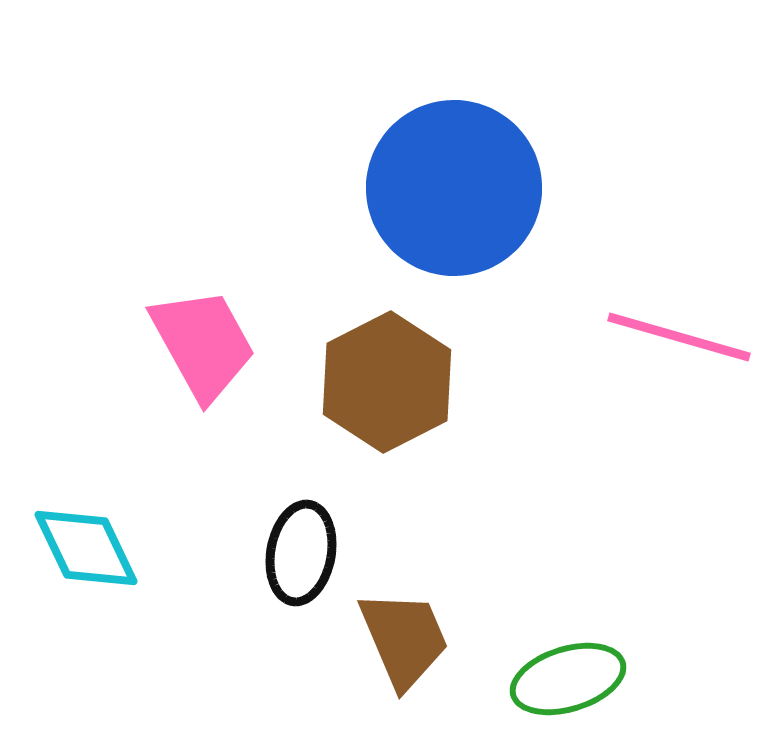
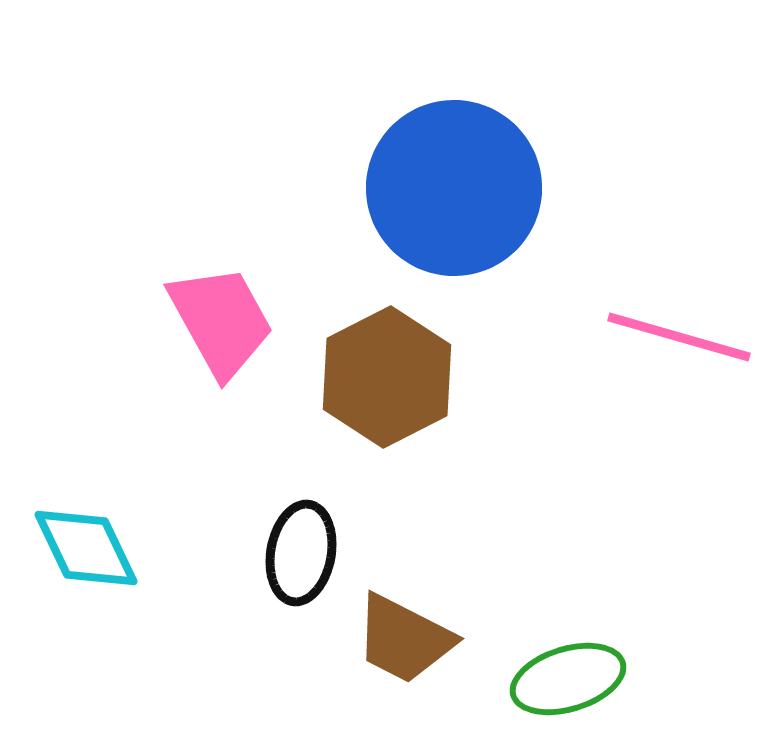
pink trapezoid: moved 18 px right, 23 px up
brown hexagon: moved 5 px up
brown trapezoid: rotated 140 degrees clockwise
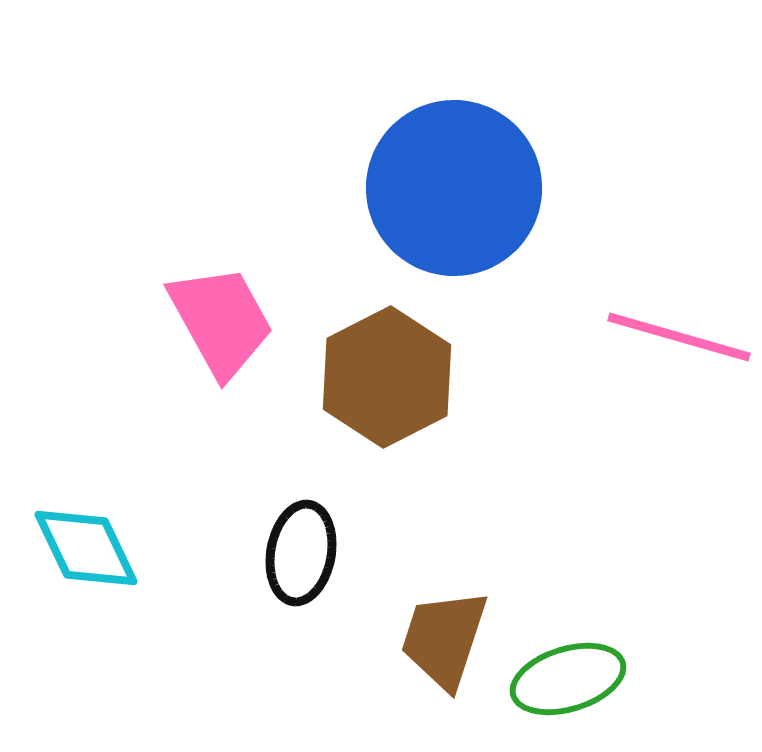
brown trapezoid: moved 40 px right; rotated 81 degrees clockwise
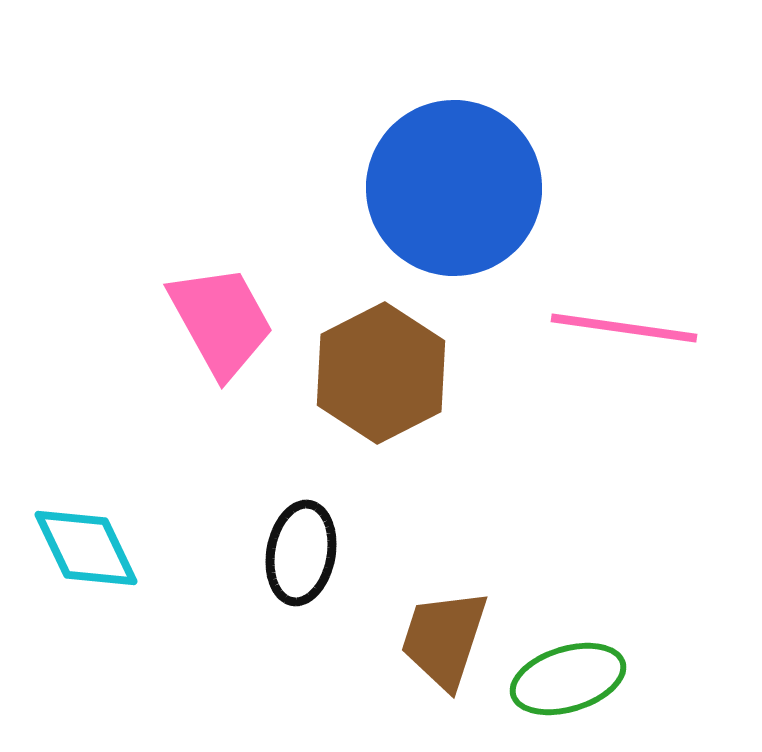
pink line: moved 55 px left, 9 px up; rotated 8 degrees counterclockwise
brown hexagon: moved 6 px left, 4 px up
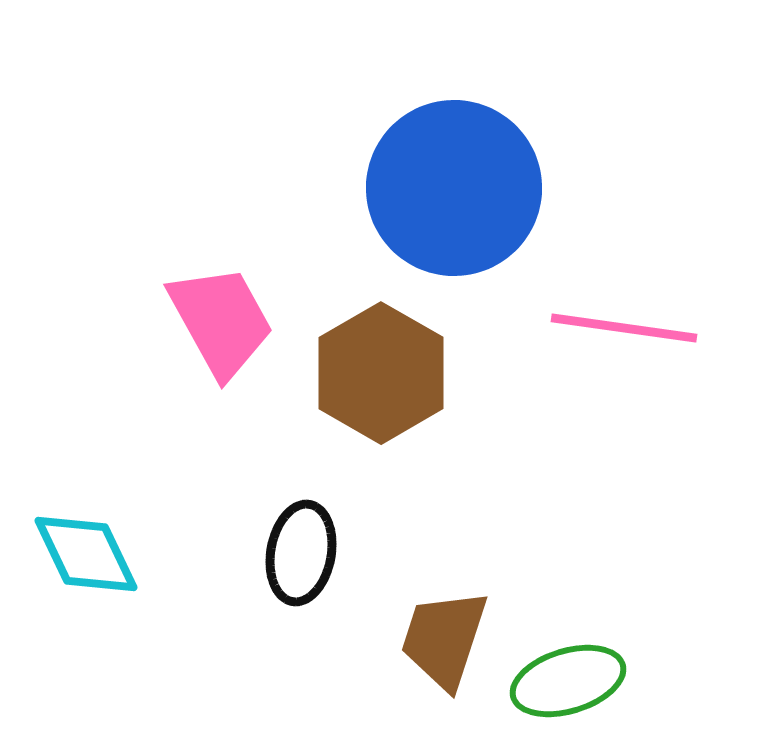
brown hexagon: rotated 3 degrees counterclockwise
cyan diamond: moved 6 px down
green ellipse: moved 2 px down
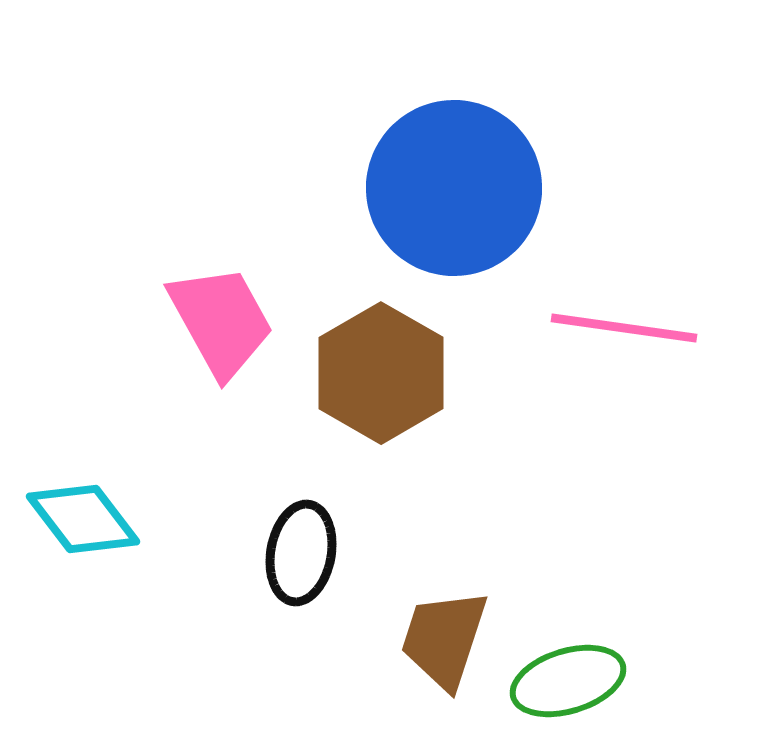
cyan diamond: moved 3 px left, 35 px up; rotated 12 degrees counterclockwise
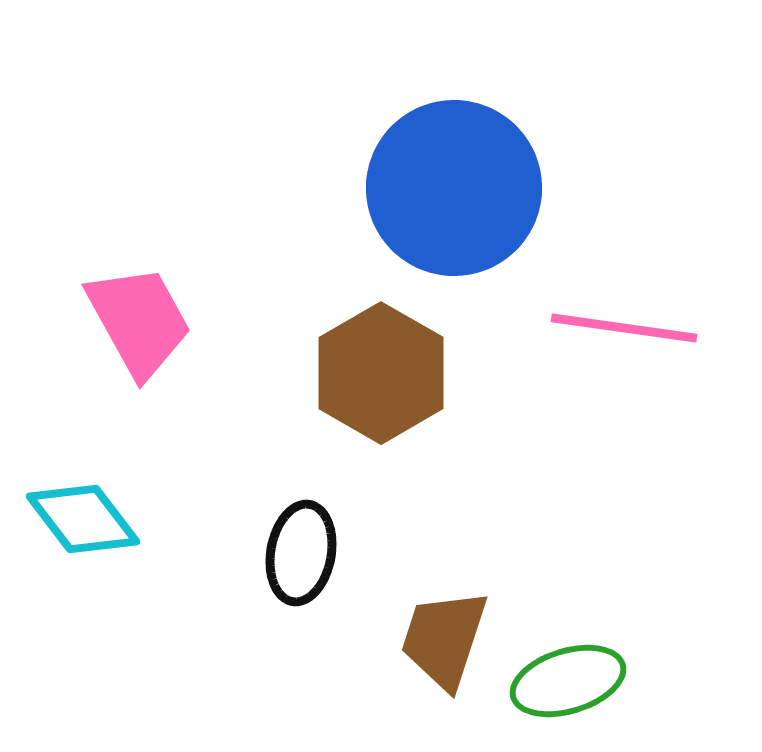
pink trapezoid: moved 82 px left
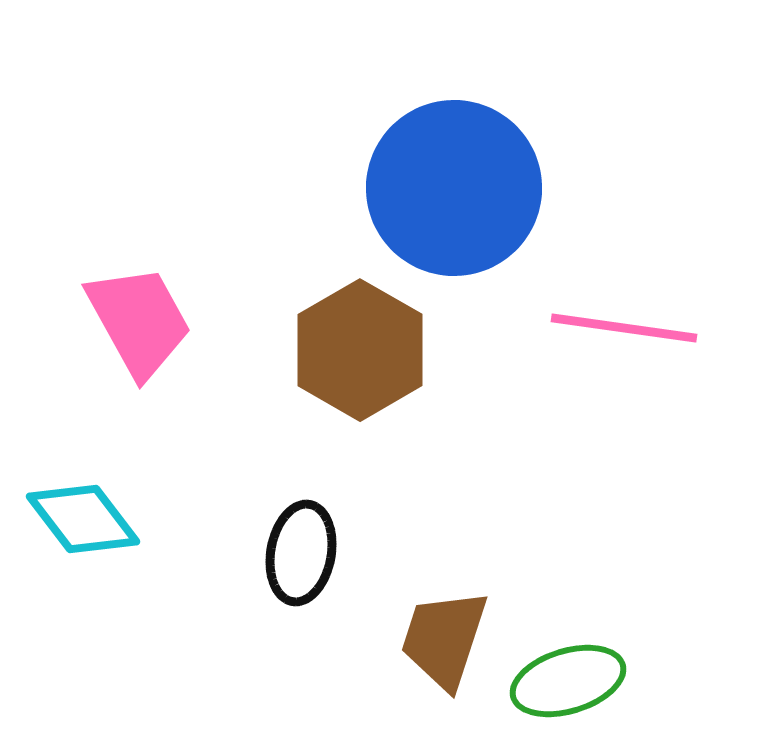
brown hexagon: moved 21 px left, 23 px up
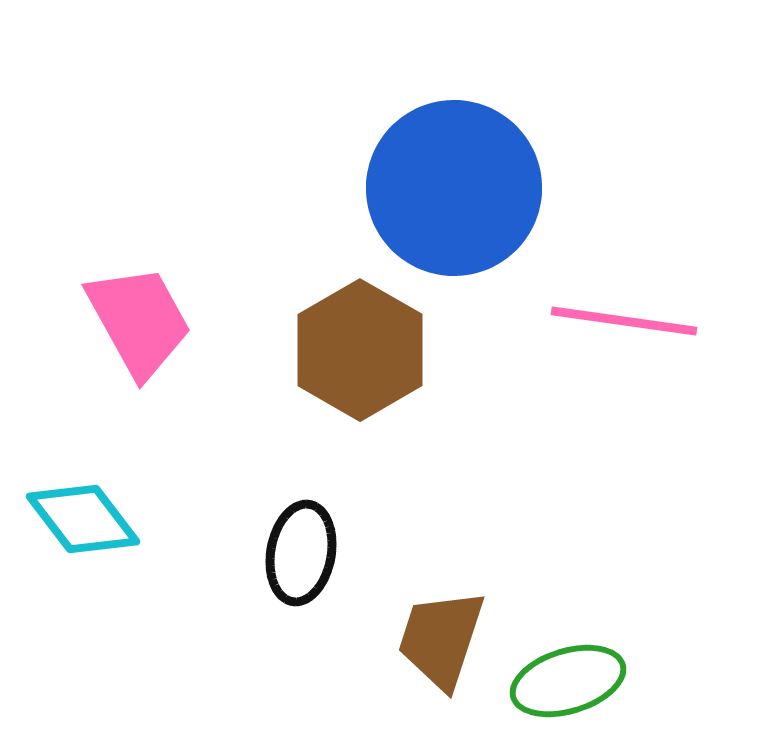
pink line: moved 7 px up
brown trapezoid: moved 3 px left
